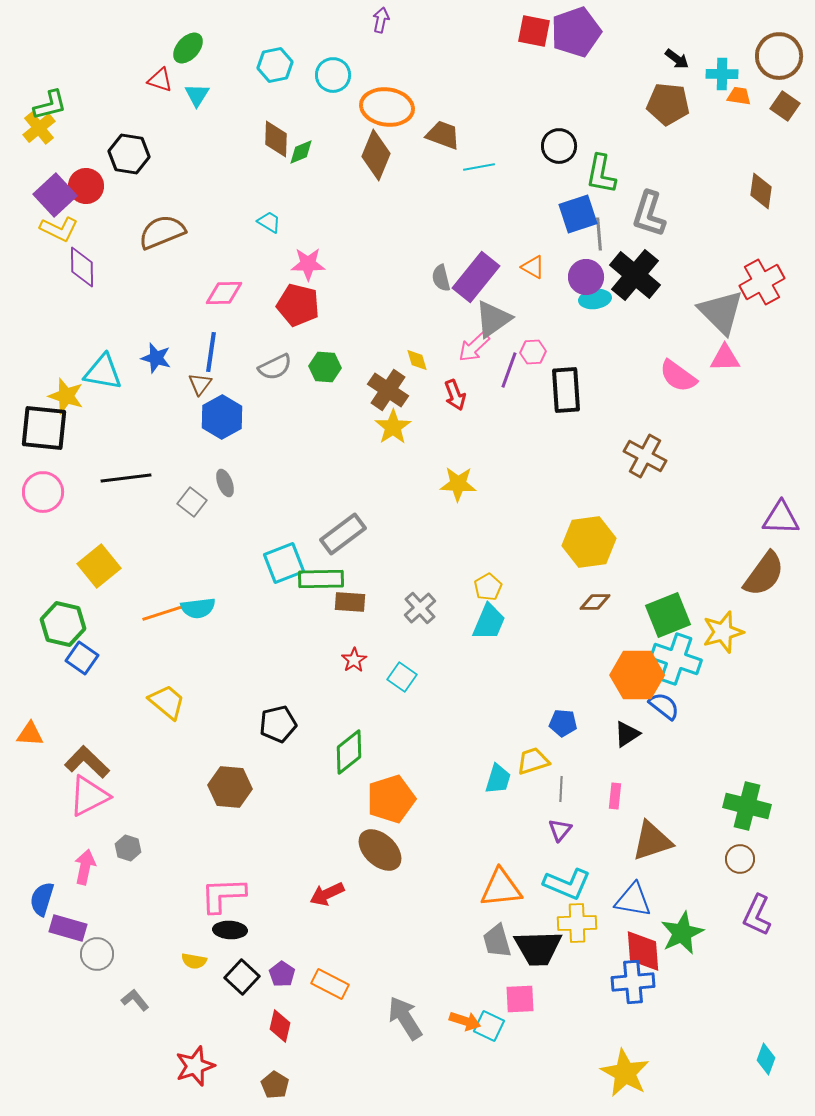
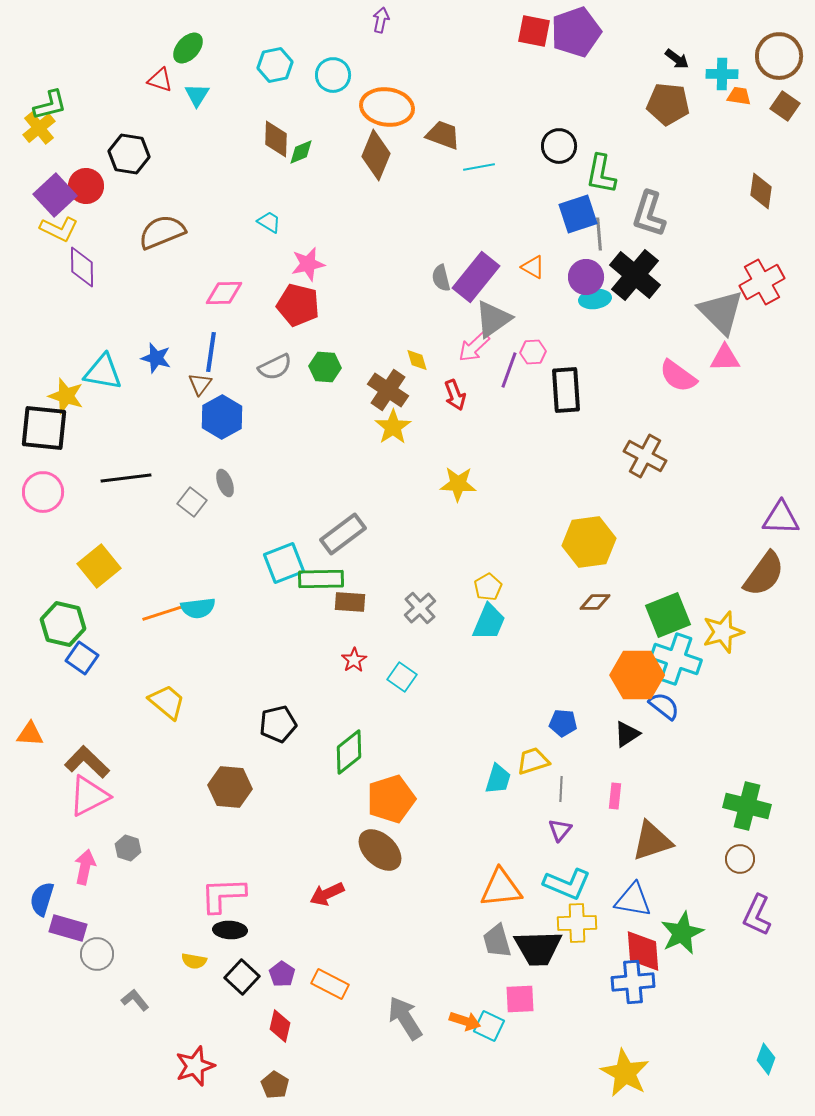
pink star at (308, 264): rotated 12 degrees counterclockwise
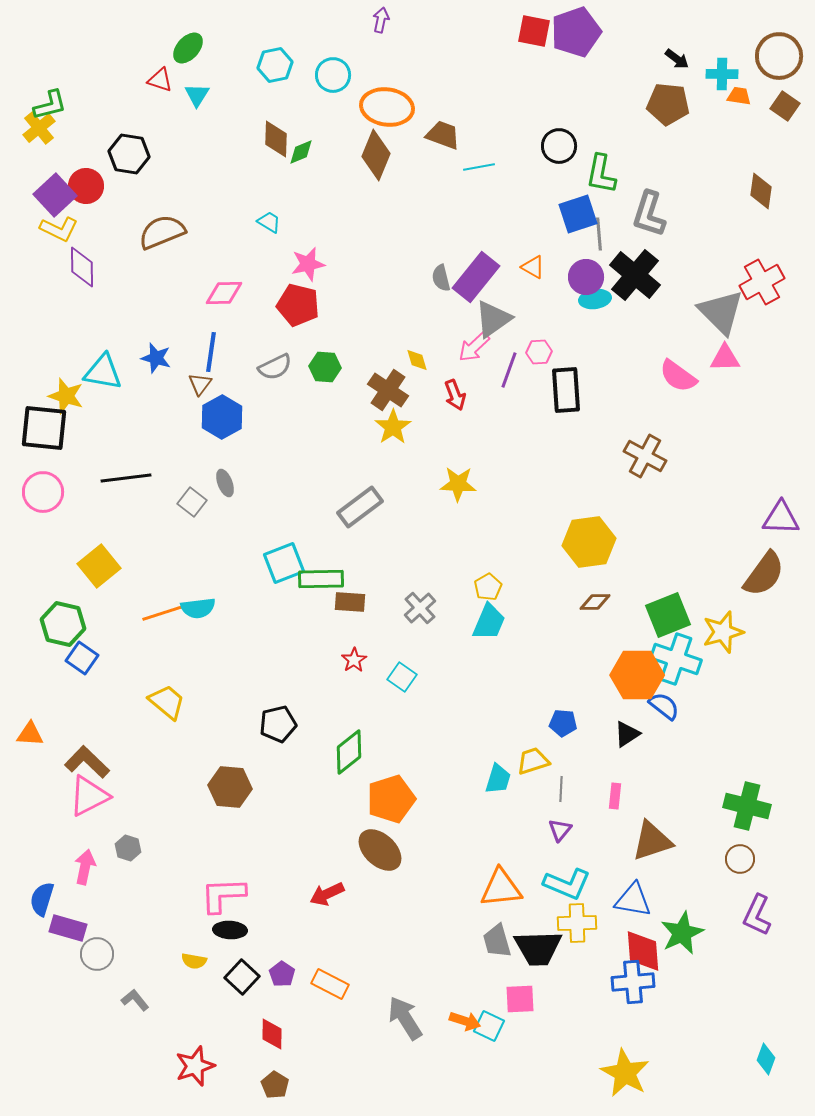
pink hexagon at (533, 352): moved 6 px right
gray rectangle at (343, 534): moved 17 px right, 27 px up
red diamond at (280, 1026): moved 8 px left, 8 px down; rotated 12 degrees counterclockwise
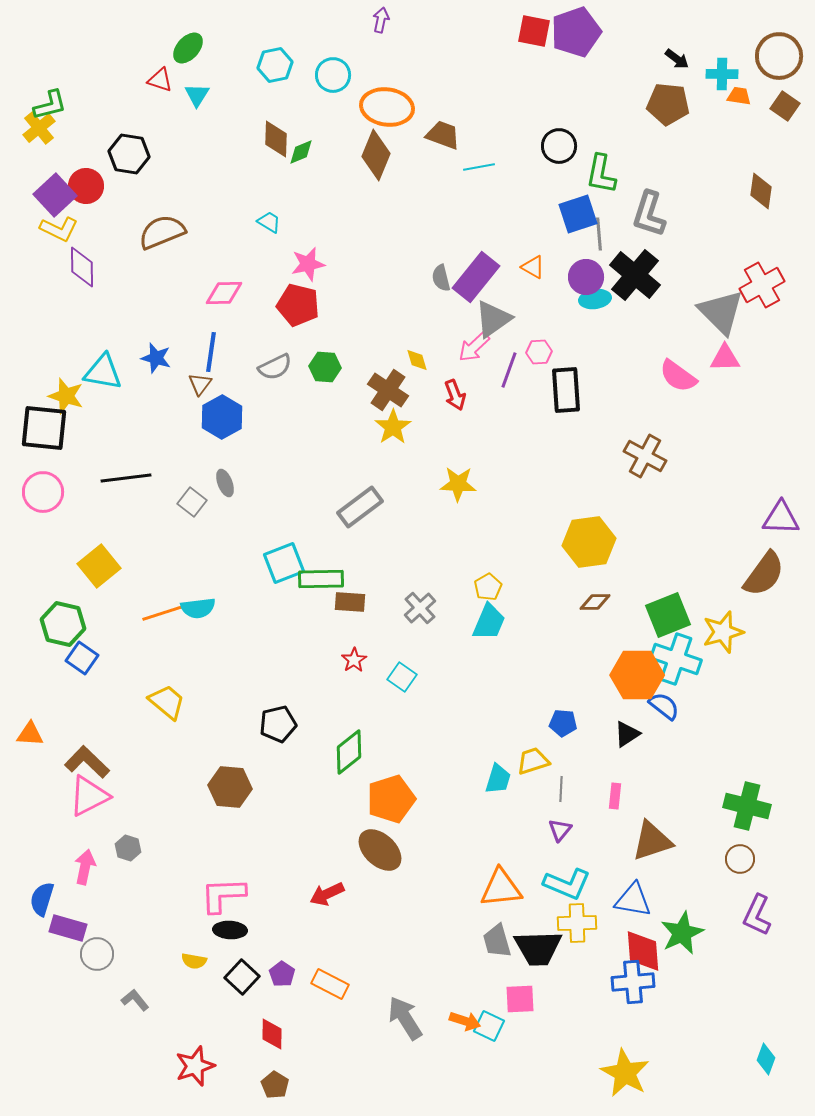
red cross at (762, 282): moved 3 px down
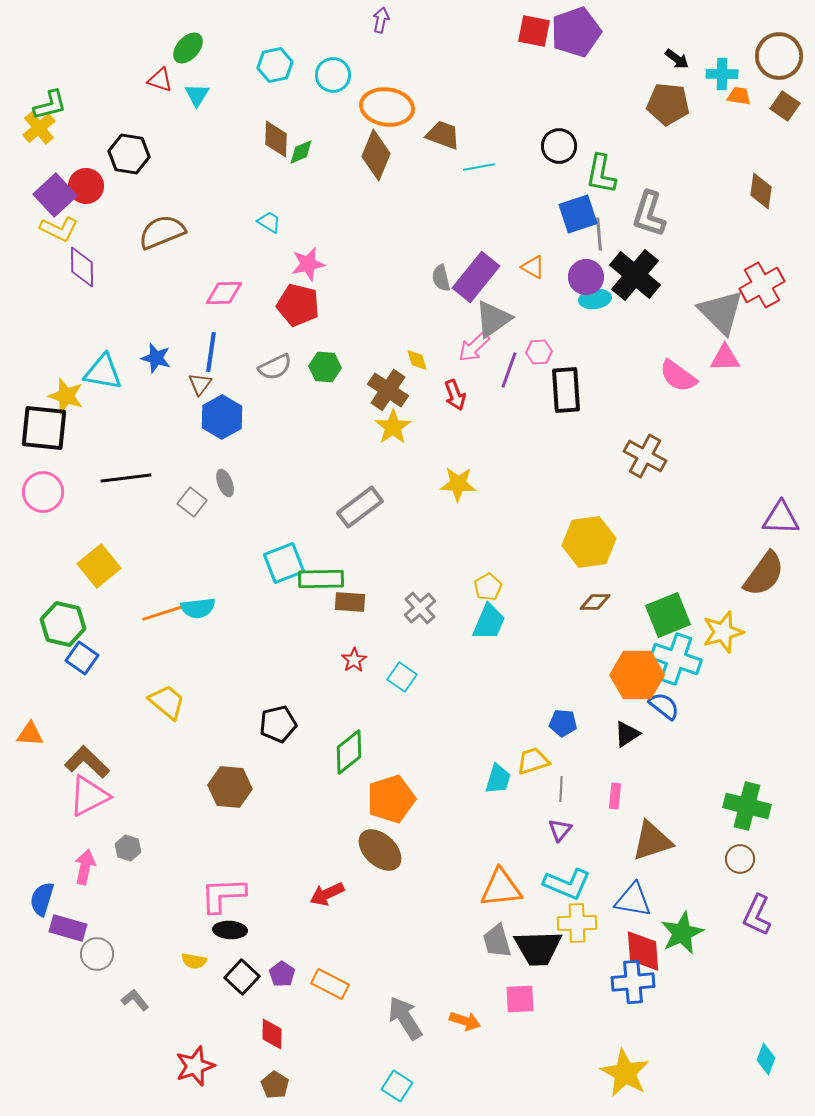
cyan square at (489, 1026): moved 92 px left, 60 px down; rotated 8 degrees clockwise
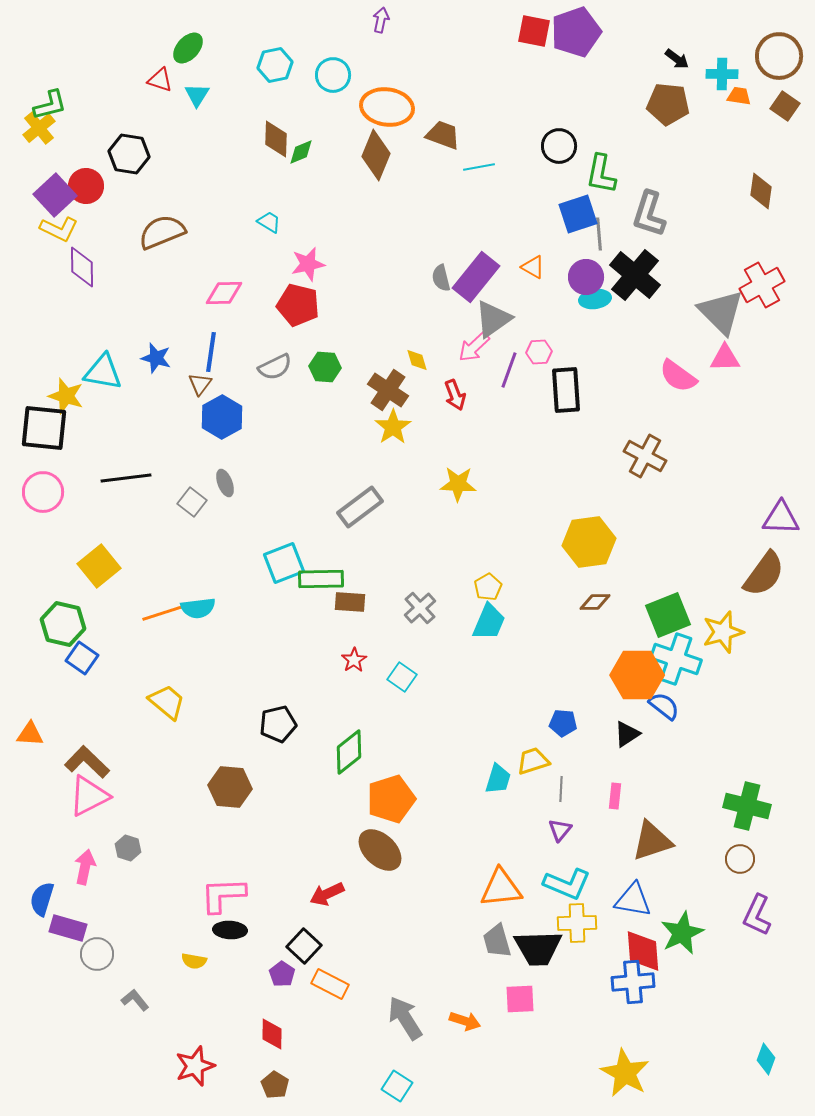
black square at (242, 977): moved 62 px right, 31 px up
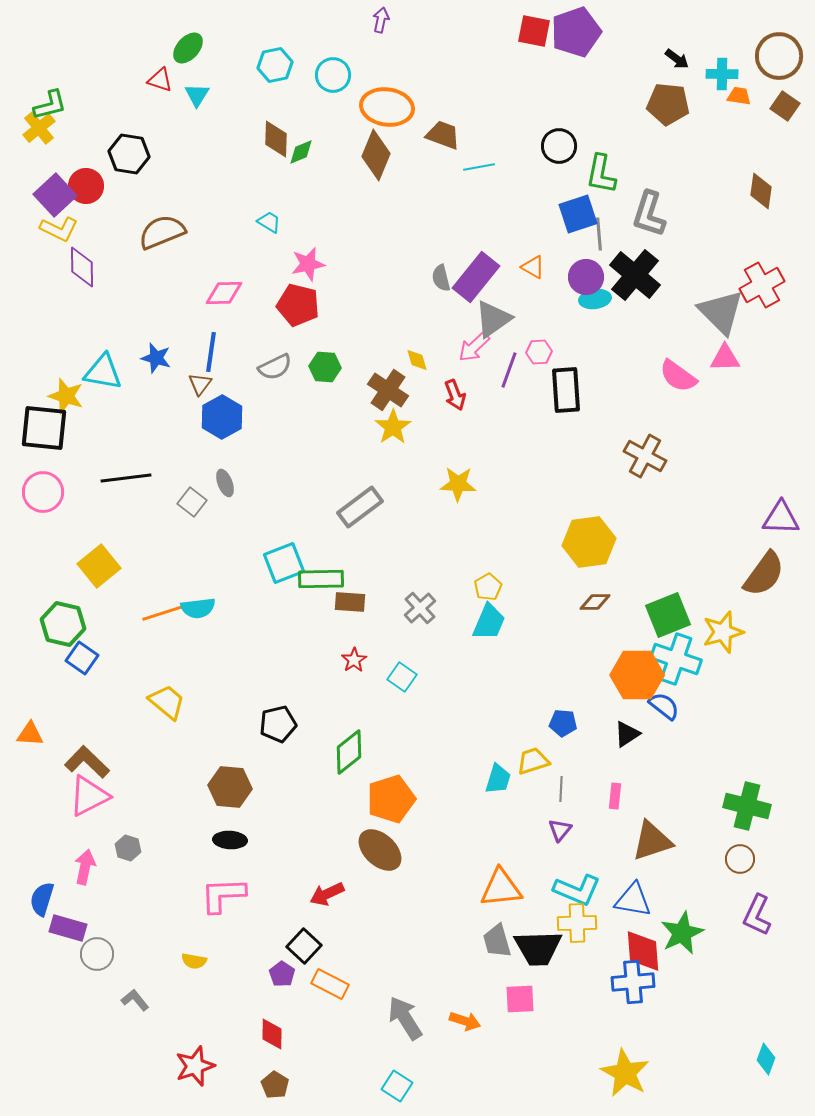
cyan L-shape at (567, 884): moved 10 px right, 6 px down
black ellipse at (230, 930): moved 90 px up
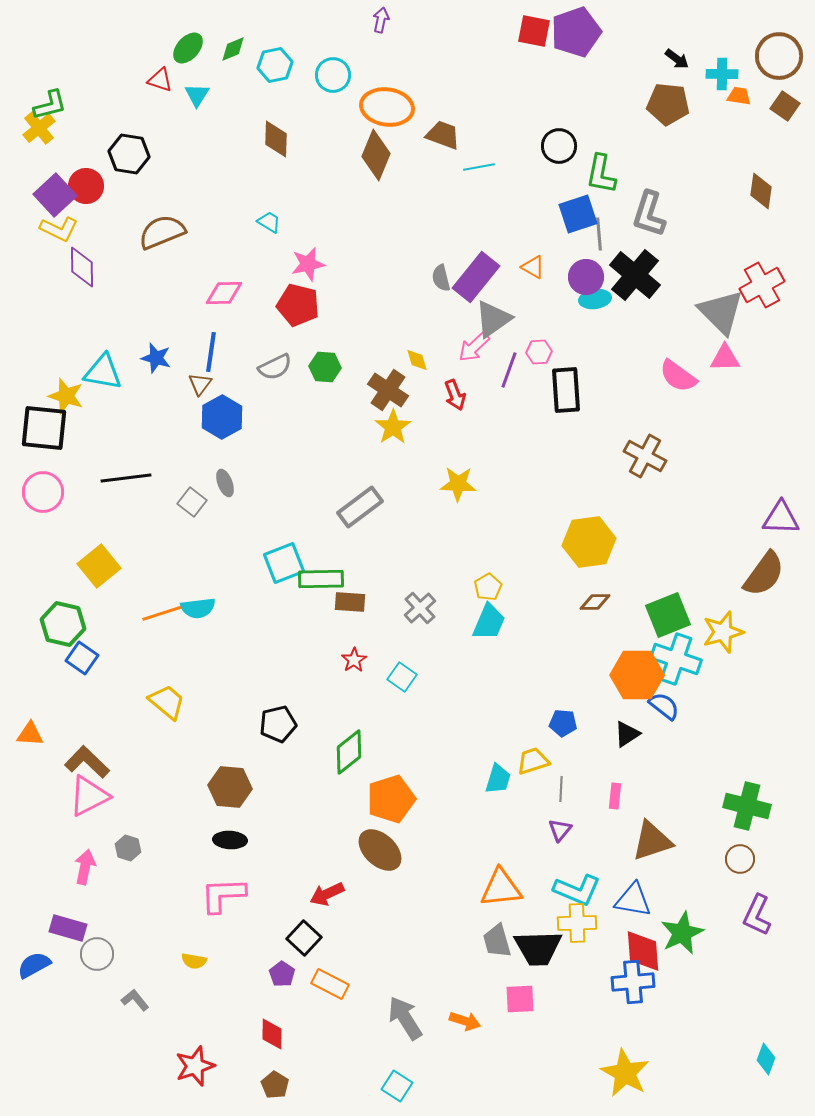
green diamond at (301, 152): moved 68 px left, 103 px up
blue semicircle at (42, 899): moved 8 px left, 66 px down; rotated 44 degrees clockwise
black square at (304, 946): moved 8 px up
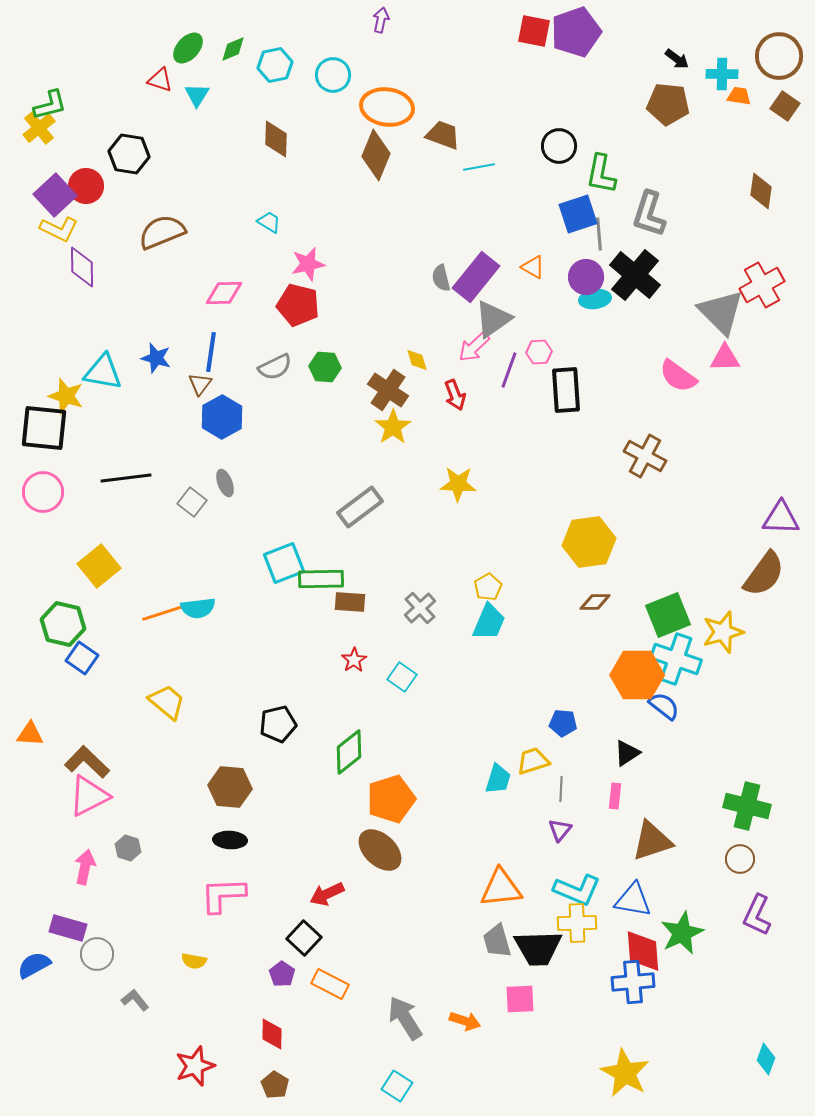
black triangle at (627, 734): moved 19 px down
